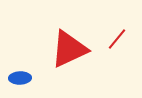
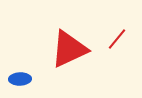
blue ellipse: moved 1 px down
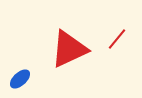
blue ellipse: rotated 40 degrees counterclockwise
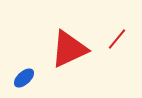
blue ellipse: moved 4 px right, 1 px up
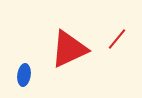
blue ellipse: moved 3 px up; rotated 40 degrees counterclockwise
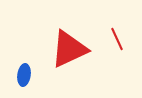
red line: rotated 65 degrees counterclockwise
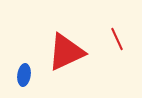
red triangle: moved 3 px left, 3 px down
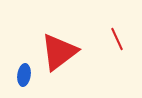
red triangle: moved 7 px left; rotated 12 degrees counterclockwise
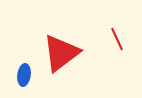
red triangle: moved 2 px right, 1 px down
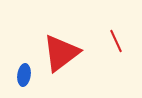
red line: moved 1 px left, 2 px down
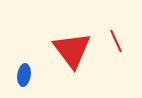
red triangle: moved 11 px right, 3 px up; rotated 30 degrees counterclockwise
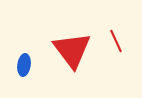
blue ellipse: moved 10 px up
